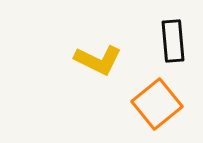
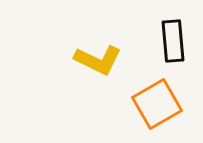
orange square: rotated 9 degrees clockwise
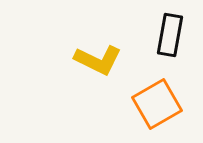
black rectangle: moved 3 px left, 6 px up; rotated 15 degrees clockwise
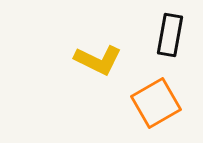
orange square: moved 1 px left, 1 px up
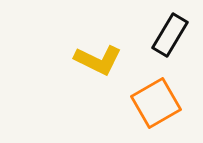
black rectangle: rotated 21 degrees clockwise
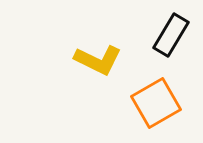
black rectangle: moved 1 px right
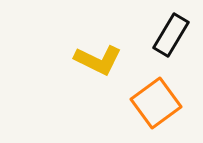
orange square: rotated 6 degrees counterclockwise
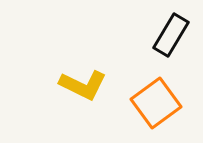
yellow L-shape: moved 15 px left, 25 px down
